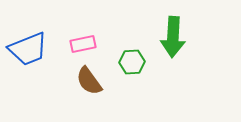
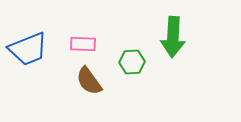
pink rectangle: rotated 15 degrees clockwise
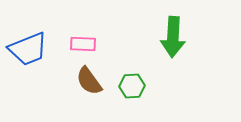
green hexagon: moved 24 px down
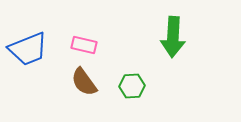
pink rectangle: moved 1 px right, 1 px down; rotated 10 degrees clockwise
brown semicircle: moved 5 px left, 1 px down
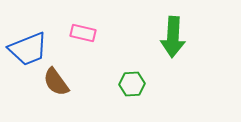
pink rectangle: moved 1 px left, 12 px up
brown semicircle: moved 28 px left
green hexagon: moved 2 px up
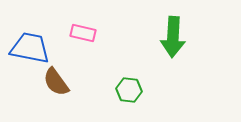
blue trapezoid: moved 2 px right, 1 px up; rotated 147 degrees counterclockwise
green hexagon: moved 3 px left, 6 px down; rotated 10 degrees clockwise
